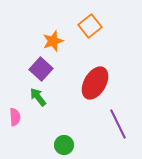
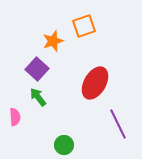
orange square: moved 6 px left; rotated 20 degrees clockwise
purple square: moved 4 px left
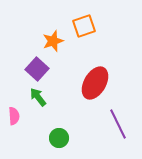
pink semicircle: moved 1 px left, 1 px up
green circle: moved 5 px left, 7 px up
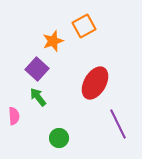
orange square: rotated 10 degrees counterclockwise
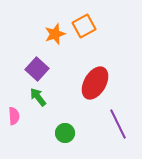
orange star: moved 2 px right, 7 px up
green circle: moved 6 px right, 5 px up
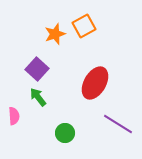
purple line: rotated 32 degrees counterclockwise
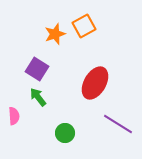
purple square: rotated 10 degrees counterclockwise
